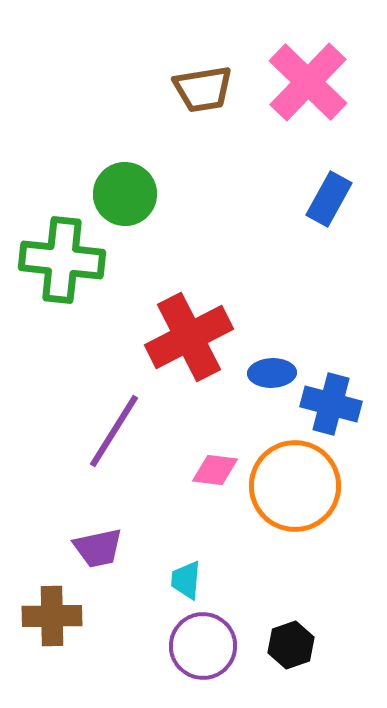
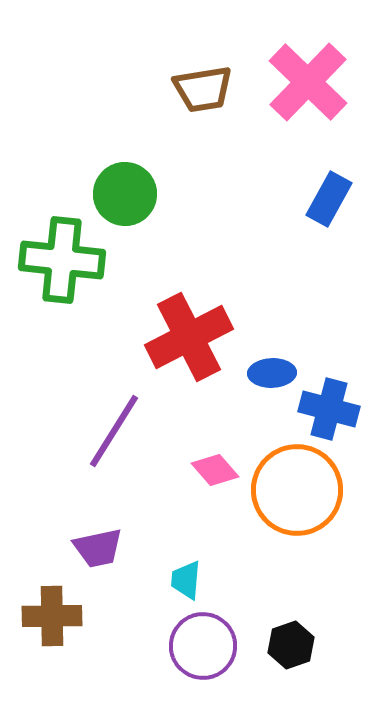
blue cross: moved 2 px left, 5 px down
pink diamond: rotated 42 degrees clockwise
orange circle: moved 2 px right, 4 px down
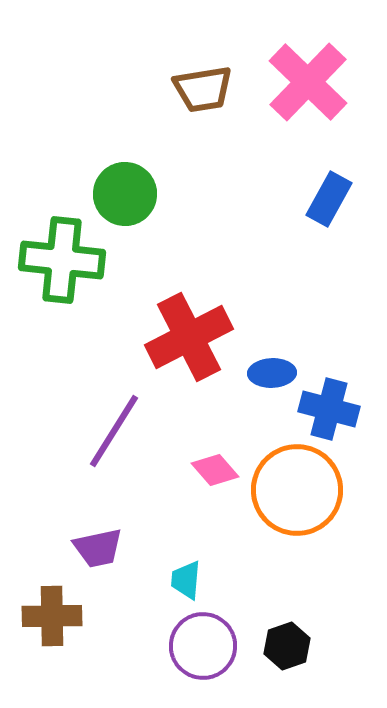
black hexagon: moved 4 px left, 1 px down
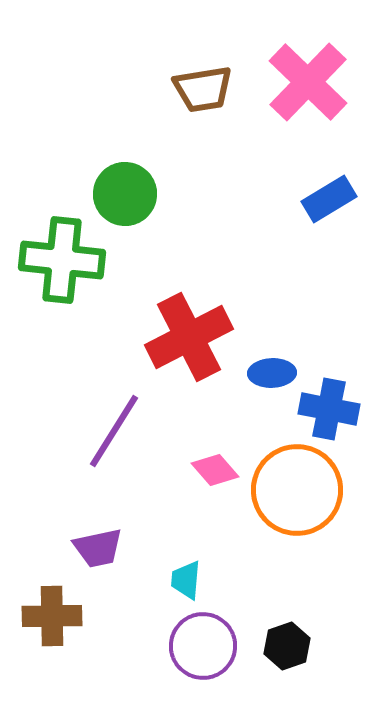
blue rectangle: rotated 30 degrees clockwise
blue cross: rotated 4 degrees counterclockwise
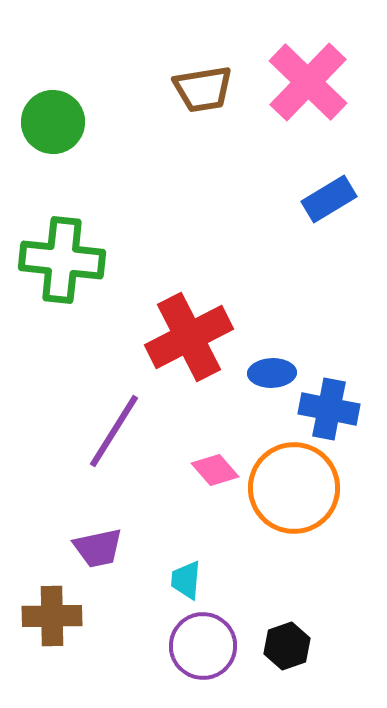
green circle: moved 72 px left, 72 px up
orange circle: moved 3 px left, 2 px up
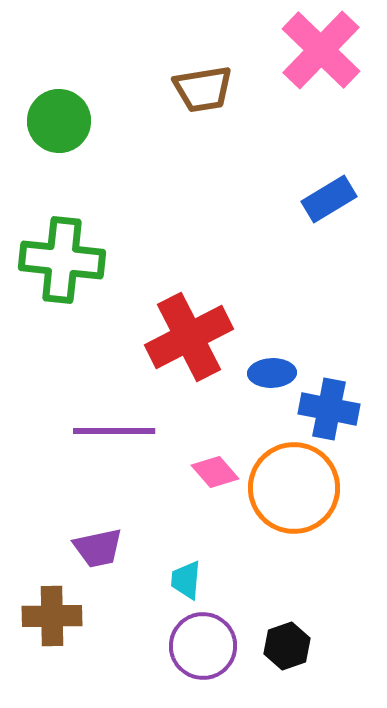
pink cross: moved 13 px right, 32 px up
green circle: moved 6 px right, 1 px up
purple line: rotated 58 degrees clockwise
pink diamond: moved 2 px down
